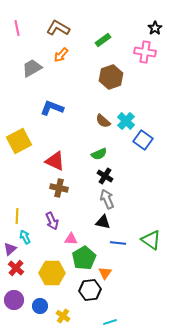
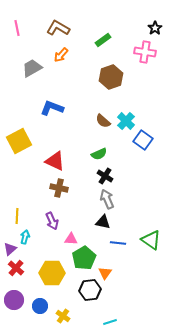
cyan arrow: rotated 40 degrees clockwise
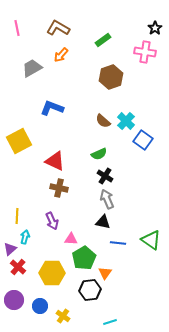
red cross: moved 2 px right, 1 px up
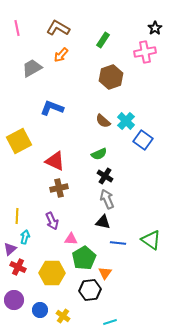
green rectangle: rotated 21 degrees counterclockwise
pink cross: rotated 20 degrees counterclockwise
brown cross: rotated 24 degrees counterclockwise
red cross: rotated 14 degrees counterclockwise
blue circle: moved 4 px down
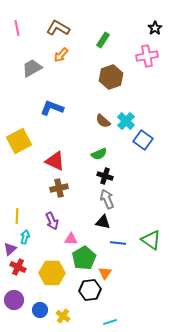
pink cross: moved 2 px right, 4 px down
black cross: rotated 14 degrees counterclockwise
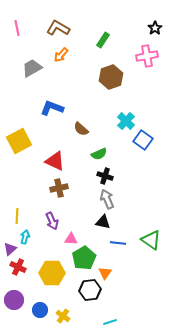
brown semicircle: moved 22 px left, 8 px down
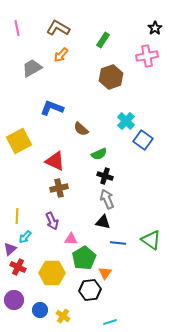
cyan arrow: rotated 152 degrees counterclockwise
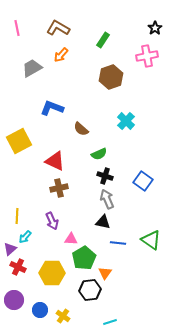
blue square: moved 41 px down
